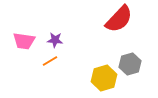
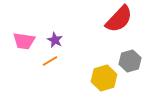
purple star: rotated 21 degrees clockwise
gray hexagon: moved 3 px up
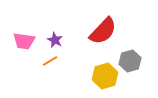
red semicircle: moved 16 px left, 12 px down
yellow hexagon: moved 1 px right, 2 px up
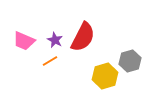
red semicircle: moved 20 px left, 6 px down; rotated 16 degrees counterclockwise
pink trapezoid: rotated 15 degrees clockwise
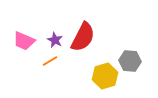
gray hexagon: rotated 20 degrees clockwise
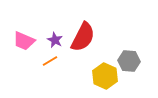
gray hexagon: moved 1 px left
yellow hexagon: rotated 20 degrees counterclockwise
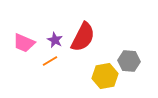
pink trapezoid: moved 2 px down
yellow hexagon: rotated 25 degrees clockwise
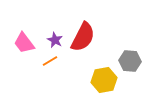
pink trapezoid: rotated 30 degrees clockwise
gray hexagon: moved 1 px right
yellow hexagon: moved 1 px left, 4 px down
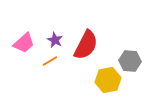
red semicircle: moved 3 px right, 8 px down
pink trapezoid: rotated 95 degrees counterclockwise
yellow hexagon: moved 4 px right
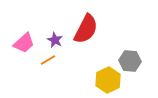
red semicircle: moved 16 px up
orange line: moved 2 px left, 1 px up
yellow hexagon: rotated 15 degrees counterclockwise
